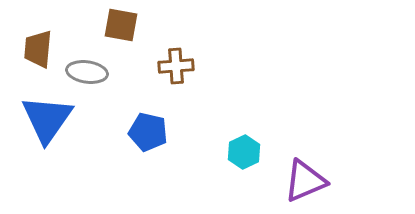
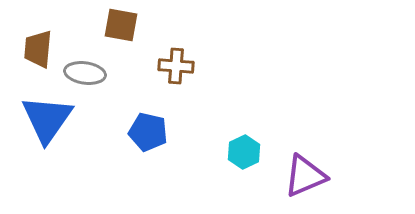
brown cross: rotated 8 degrees clockwise
gray ellipse: moved 2 px left, 1 px down
purple triangle: moved 5 px up
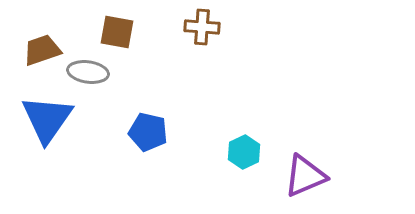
brown square: moved 4 px left, 7 px down
brown trapezoid: moved 4 px right, 1 px down; rotated 66 degrees clockwise
brown cross: moved 26 px right, 39 px up
gray ellipse: moved 3 px right, 1 px up
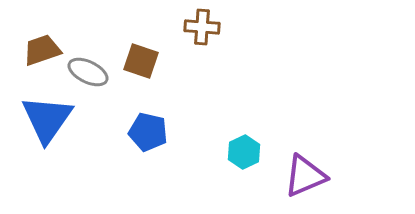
brown square: moved 24 px right, 29 px down; rotated 9 degrees clockwise
gray ellipse: rotated 18 degrees clockwise
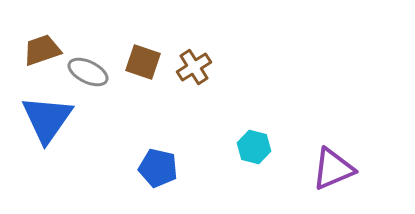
brown cross: moved 8 px left, 40 px down; rotated 36 degrees counterclockwise
brown square: moved 2 px right, 1 px down
blue pentagon: moved 10 px right, 36 px down
cyan hexagon: moved 10 px right, 5 px up; rotated 20 degrees counterclockwise
purple triangle: moved 28 px right, 7 px up
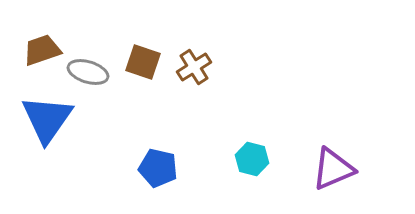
gray ellipse: rotated 9 degrees counterclockwise
cyan hexagon: moved 2 px left, 12 px down
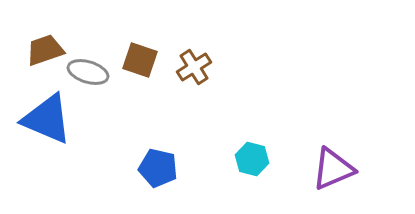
brown trapezoid: moved 3 px right
brown square: moved 3 px left, 2 px up
blue triangle: rotated 42 degrees counterclockwise
